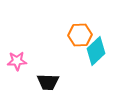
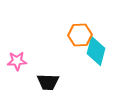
cyan diamond: rotated 32 degrees counterclockwise
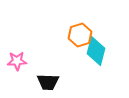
orange hexagon: rotated 15 degrees counterclockwise
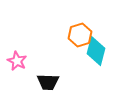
pink star: rotated 30 degrees clockwise
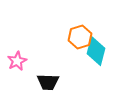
orange hexagon: moved 2 px down
pink star: rotated 18 degrees clockwise
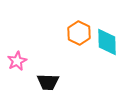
orange hexagon: moved 1 px left, 4 px up; rotated 15 degrees counterclockwise
cyan diamond: moved 11 px right, 9 px up; rotated 16 degrees counterclockwise
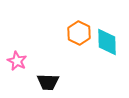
pink star: rotated 18 degrees counterclockwise
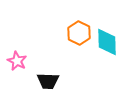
black trapezoid: moved 1 px up
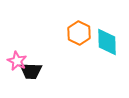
black trapezoid: moved 17 px left, 10 px up
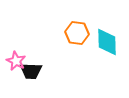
orange hexagon: moved 2 px left; rotated 20 degrees counterclockwise
pink star: moved 1 px left
